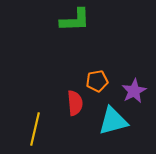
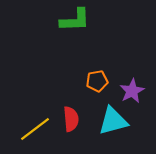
purple star: moved 2 px left
red semicircle: moved 4 px left, 16 px down
yellow line: rotated 40 degrees clockwise
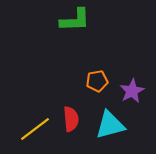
cyan triangle: moved 3 px left, 4 px down
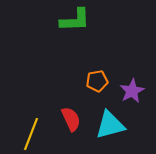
red semicircle: rotated 20 degrees counterclockwise
yellow line: moved 4 px left, 5 px down; rotated 32 degrees counterclockwise
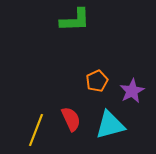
orange pentagon: rotated 15 degrees counterclockwise
yellow line: moved 5 px right, 4 px up
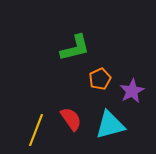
green L-shape: moved 28 px down; rotated 12 degrees counterclockwise
orange pentagon: moved 3 px right, 2 px up
red semicircle: rotated 10 degrees counterclockwise
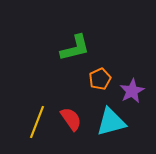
cyan triangle: moved 1 px right, 3 px up
yellow line: moved 1 px right, 8 px up
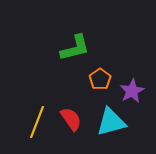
orange pentagon: rotated 10 degrees counterclockwise
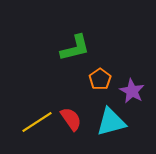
purple star: rotated 15 degrees counterclockwise
yellow line: rotated 36 degrees clockwise
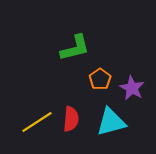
purple star: moved 3 px up
red semicircle: rotated 40 degrees clockwise
